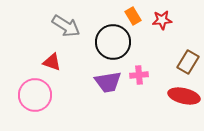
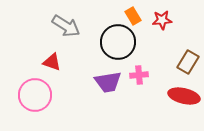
black circle: moved 5 px right
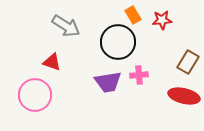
orange rectangle: moved 1 px up
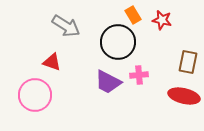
red star: rotated 18 degrees clockwise
brown rectangle: rotated 20 degrees counterclockwise
purple trapezoid: rotated 36 degrees clockwise
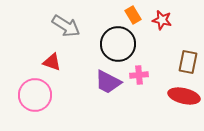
black circle: moved 2 px down
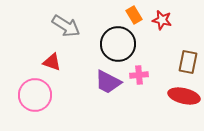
orange rectangle: moved 1 px right
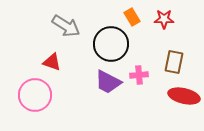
orange rectangle: moved 2 px left, 2 px down
red star: moved 2 px right, 1 px up; rotated 12 degrees counterclockwise
black circle: moved 7 px left
brown rectangle: moved 14 px left
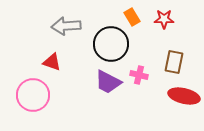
gray arrow: rotated 144 degrees clockwise
pink cross: rotated 18 degrees clockwise
pink circle: moved 2 px left
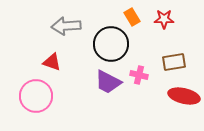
brown rectangle: rotated 70 degrees clockwise
pink circle: moved 3 px right, 1 px down
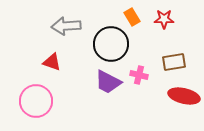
pink circle: moved 5 px down
